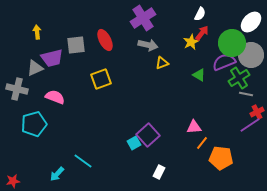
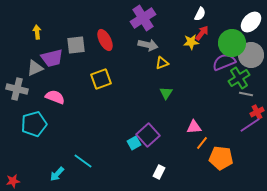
yellow star: rotated 21 degrees clockwise
green triangle: moved 33 px left, 18 px down; rotated 32 degrees clockwise
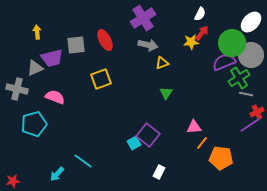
purple square: rotated 10 degrees counterclockwise
